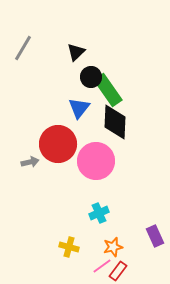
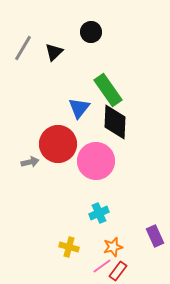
black triangle: moved 22 px left
black circle: moved 45 px up
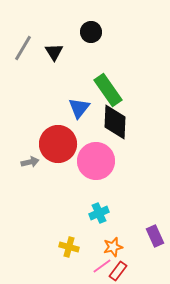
black triangle: rotated 18 degrees counterclockwise
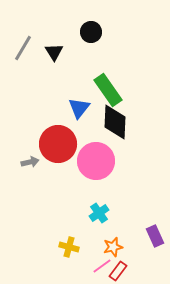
cyan cross: rotated 12 degrees counterclockwise
